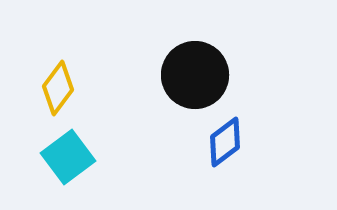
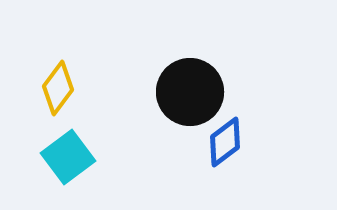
black circle: moved 5 px left, 17 px down
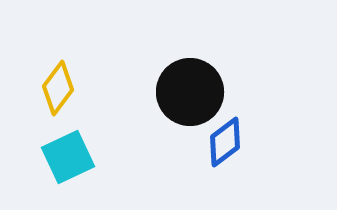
cyan square: rotated 12 degrees clockwise
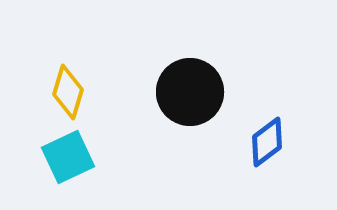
yellow diamond: moved 10 px right, 4 px down; rotated 20 degrees counterclockwise
blue diamond: moved 42 px right
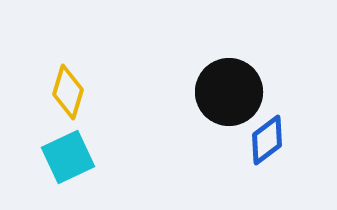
black circle: moved 39 px right
blue diamond: moved 2 px up
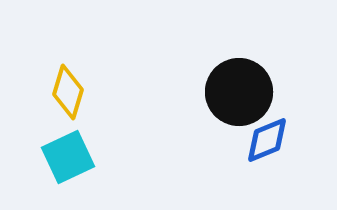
black circle: moved 10 px right
blue diamond: rotated 15 degrees clockwise
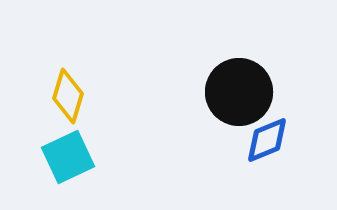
yellow diamond: moved 4 px down
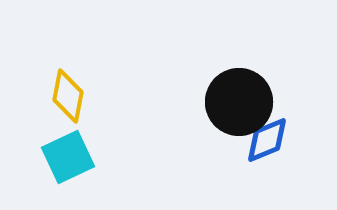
black circle: moved 10 px down
yellow diamond: rotated 6 degrees counterclockwise
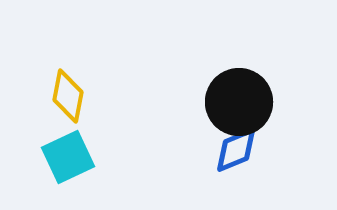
blue diamond: moved 31 px left, 10 px down
